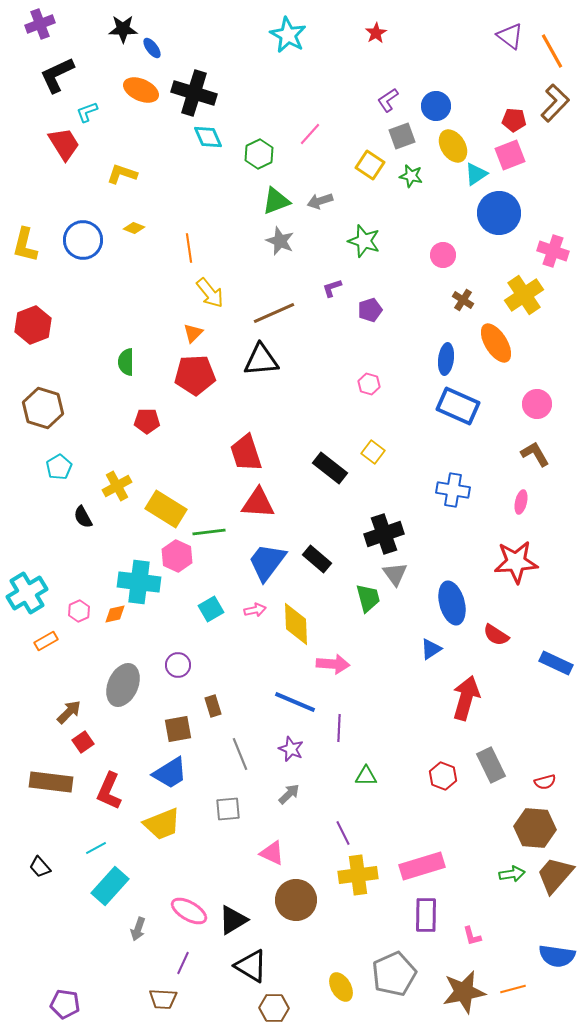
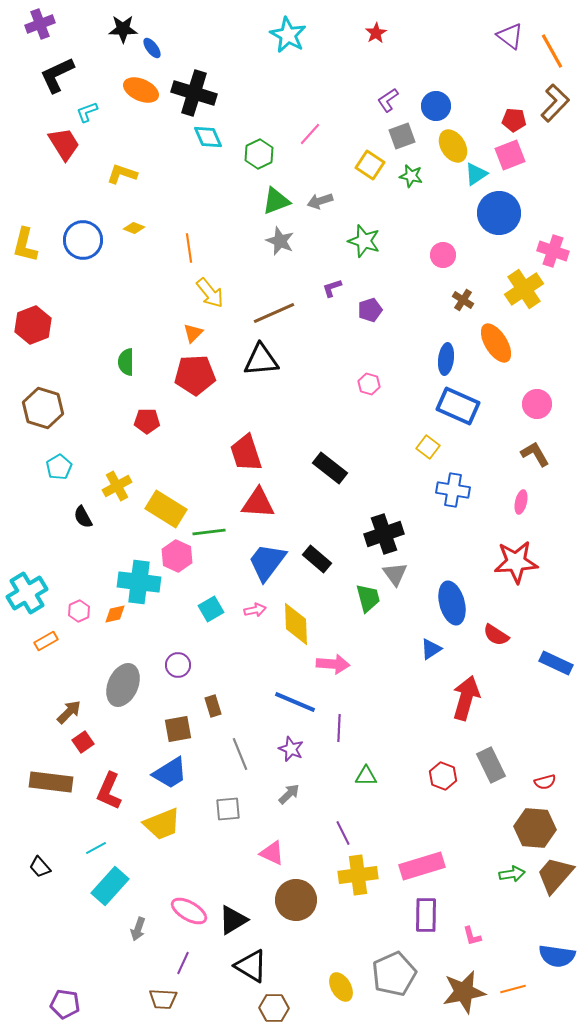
yellow cross at (524, 295): moved 6 px up
yellow square at (373, 452): moved 55 px right, 5 px up
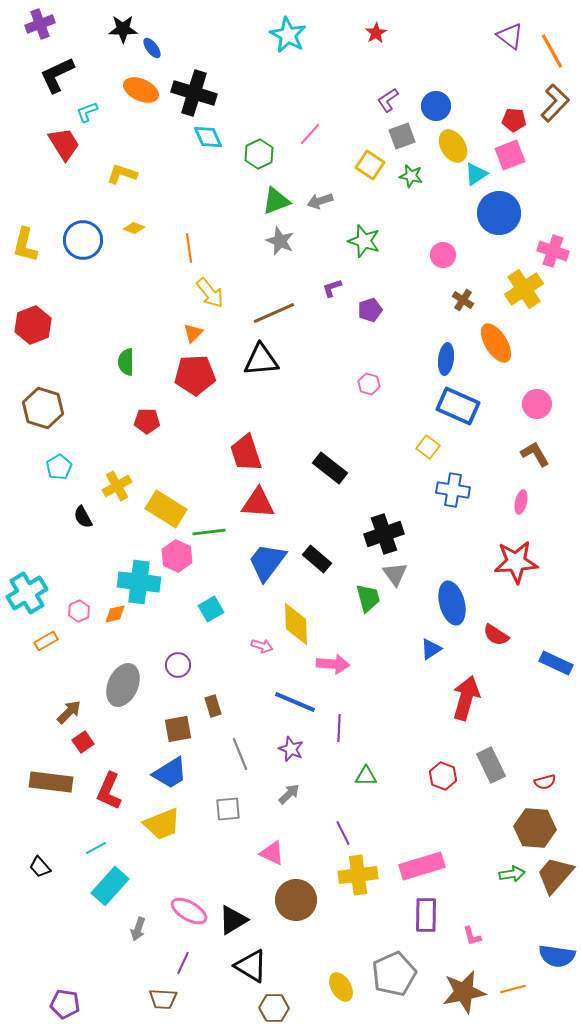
pink arrow at (255, 610): moved 7 px right, 36 px down; rotated 30 degrees clockwise
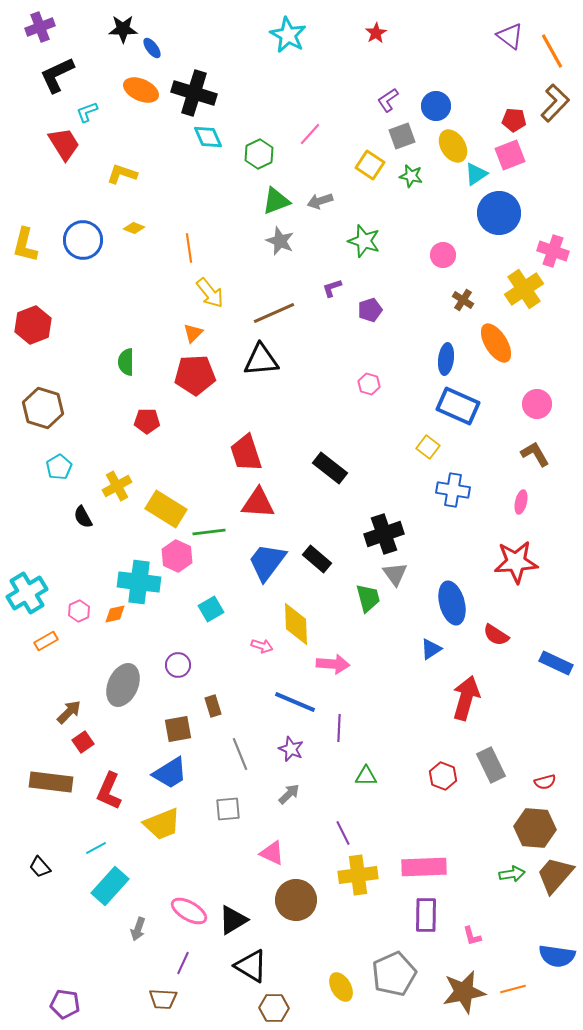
purple cross at (40, 24): moved 3 px down
pink rectangle at (422, 866): moved 2 px right, 1 px down; rotated 15 degrees clockwise
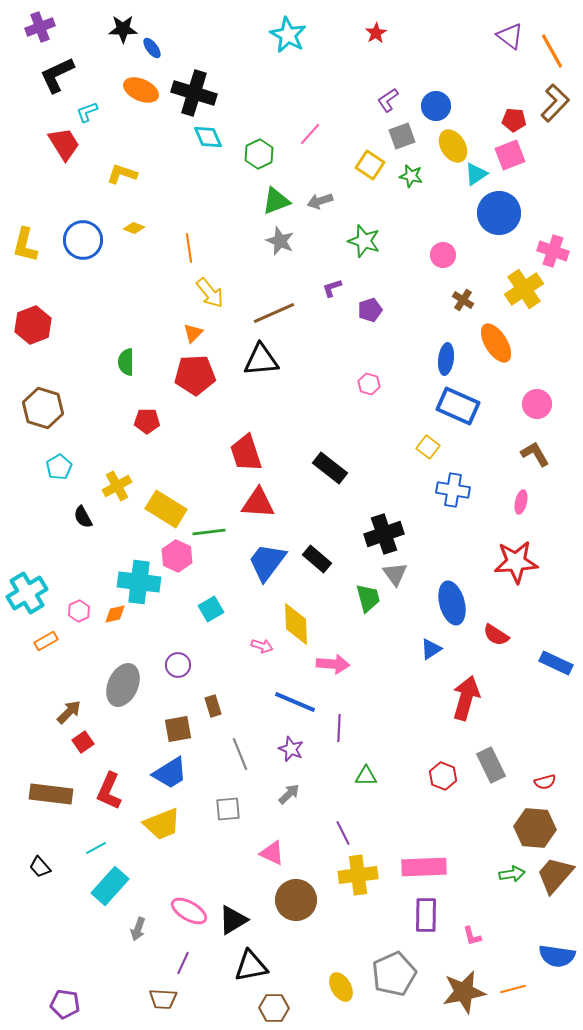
brown rectangle at (51, 782): moved 12 px down
black triangle at (251, 966): rotated 42 degrees counterclockwise
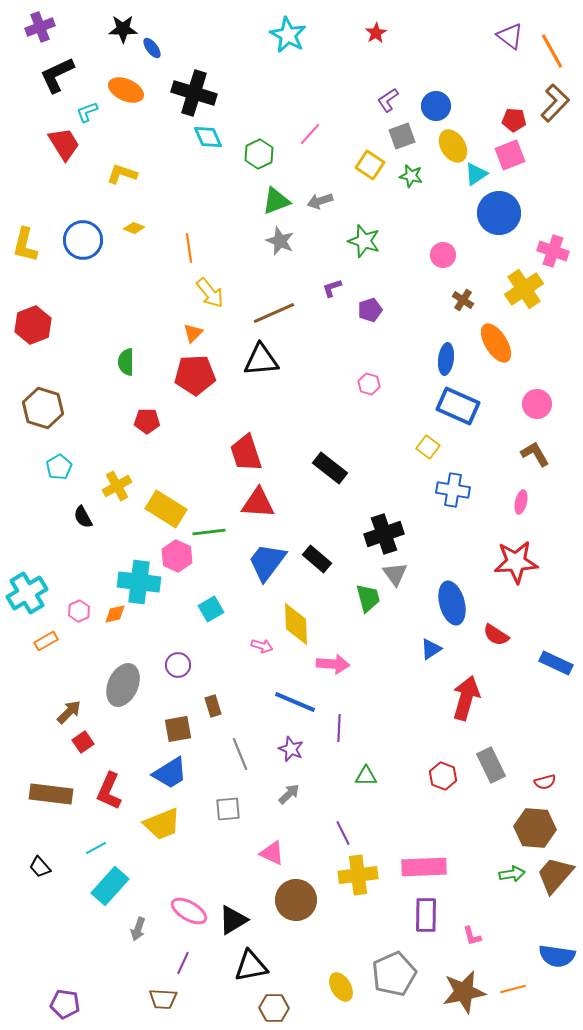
orange ellipse at (141, 90): moved 15 px left
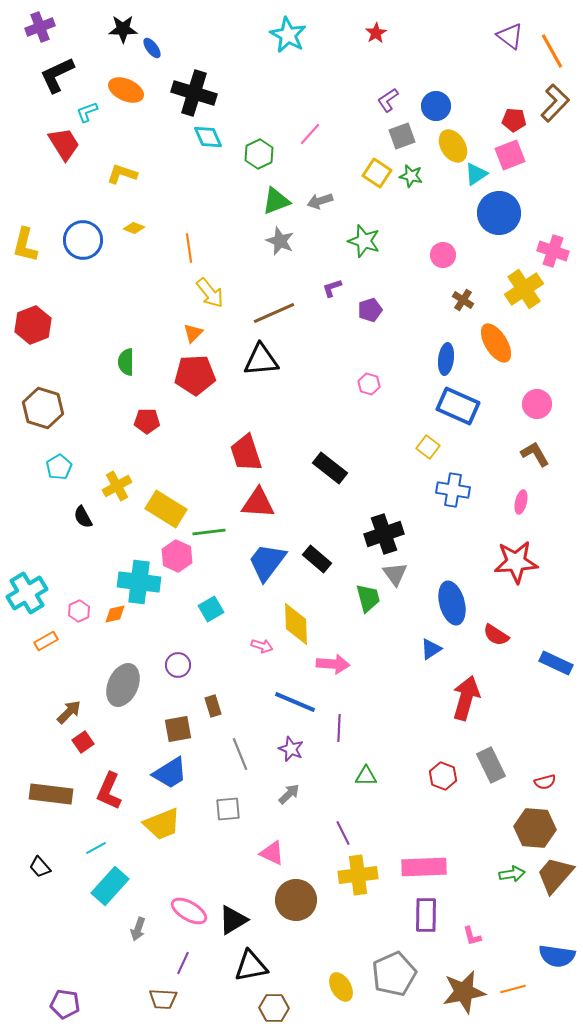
yellow square at (370, 165): moved 7 px right, 8 px down
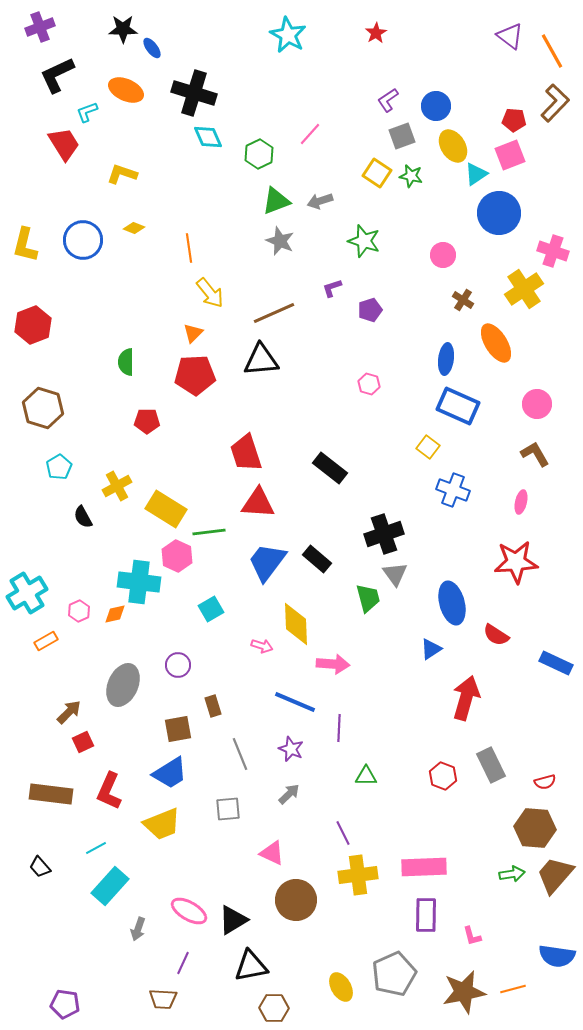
blue cross at (453, 490): rotated 12 degrees clockwise
red square at (83, 742): rotated 10 degrees clockwise
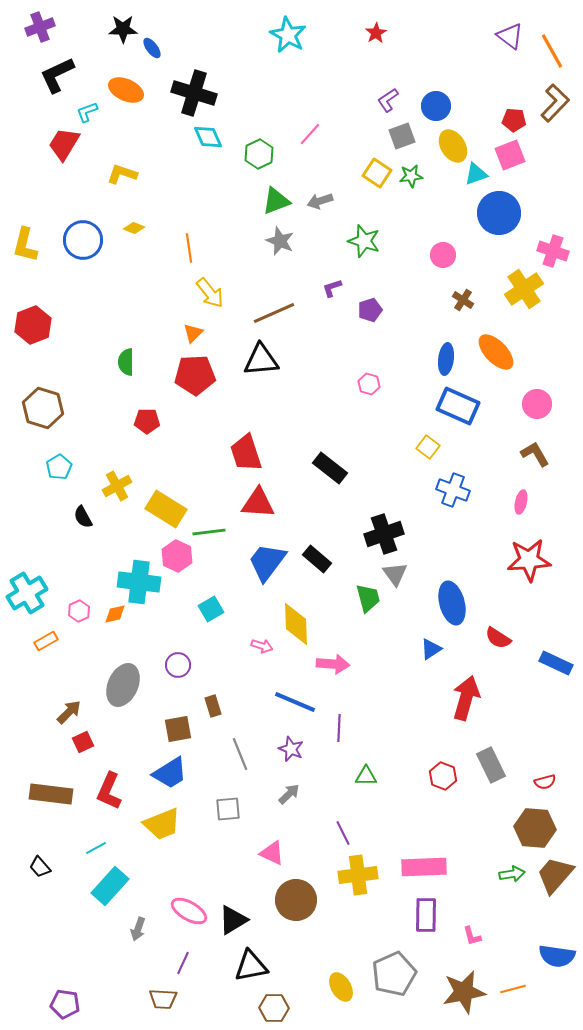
red trapezoid at (64, 144): rotated 117 degrees counterclockwise
cyan triangle at (476, 174): rotated 15 degrees clockwise
green star at (411, 176): rotated 20 degrees counterclockwise
orange ellipse at (496, 343): moved 9 px down; rotated 12 degrees counterclockwise
red star at (516, 562): moved 13 px right, 2 px up
red semicircle at (496, 635): moved 2 px right, 3 px down
